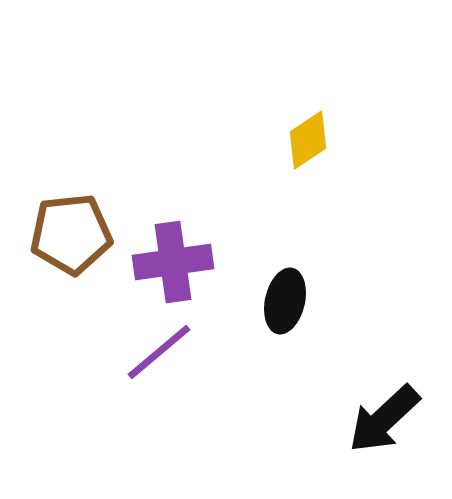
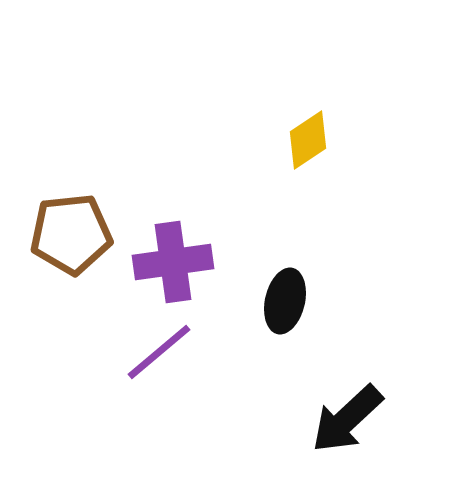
black arrow: moved 37 px left
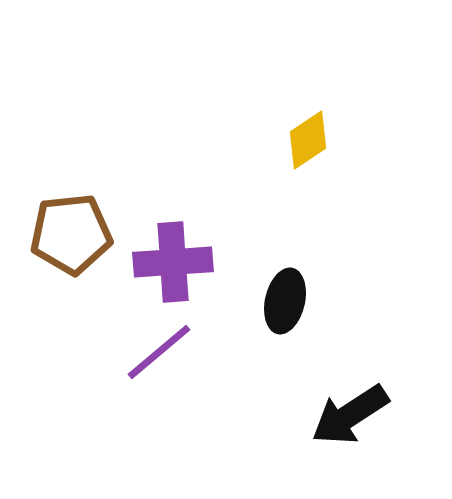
purple cross: rotated 4 degrees clockwise
black arrow: moved 3 px right, 4 px up; rotated 10 degrees clockwise
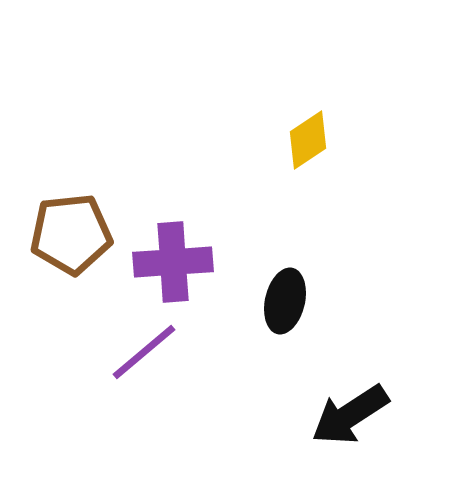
purple line: moved 15 px left
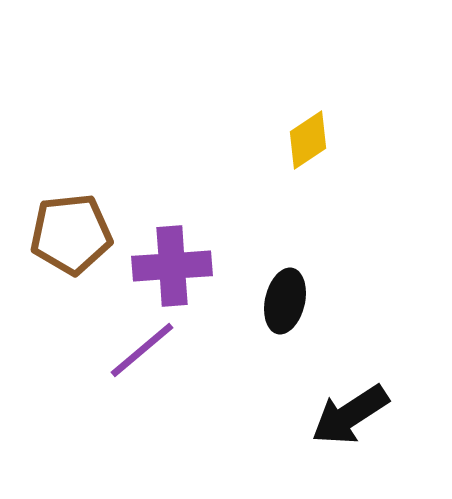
purple cross: moved 1 px left, 4 px down
purple line: moved 2 px left, 2 px up
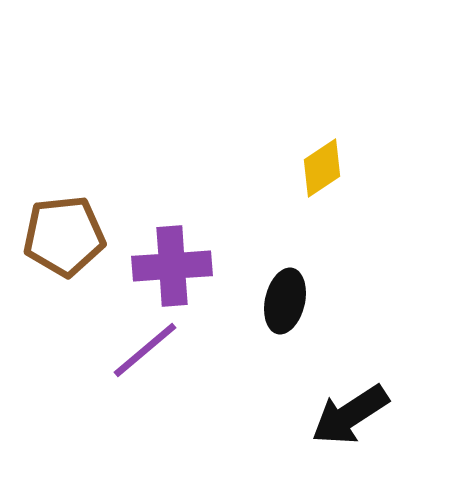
yellow diamond: moved 14 px right, 28 px down
brown pentagon: moved 7 px left, 2 px down
purple line: moved 3 px right
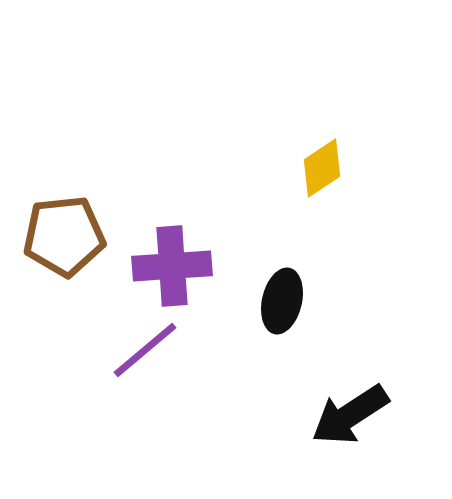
black ellipse: moved 3 px left
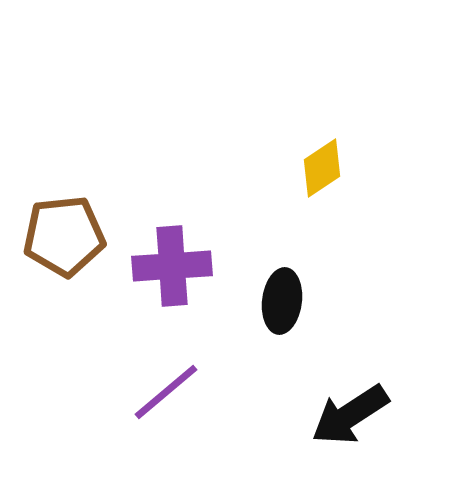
black ellipse: rotated 6 degrees counterclockwise
purple line: moved 21 px right, 42 px down
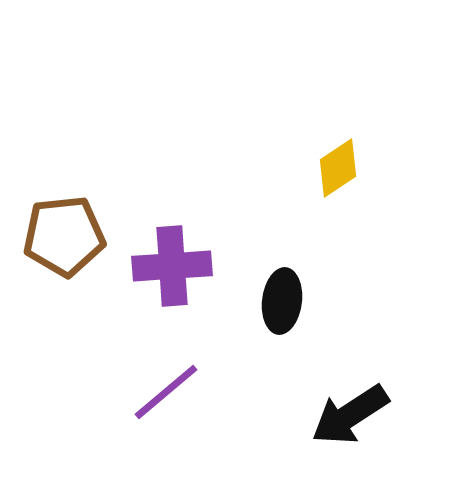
yellow diamond: moved 16 px right
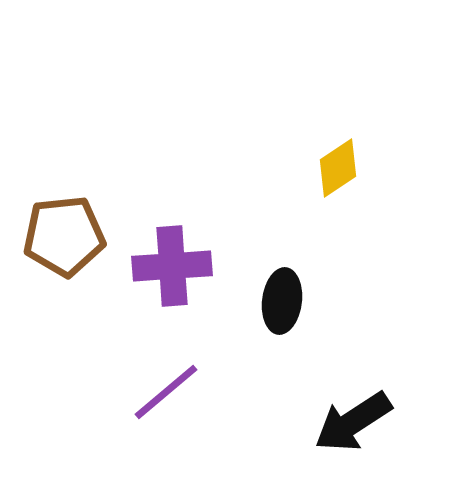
black arrow: moved 3 px right, 7 px down
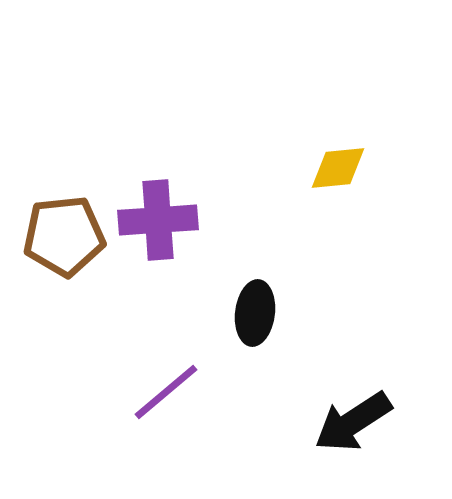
yellow diamond: rotated 28 degrees clockwise
purple cross: moved 14 px left, 46 px up
black ellipse: moved 27 px left, 12 px down
